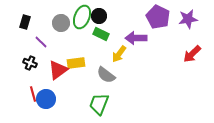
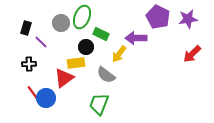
black circle: moved 13 px left, 31 px down
black rectangle: moved 1 px right, 6 px down
black cross: moved 1 px left, 1 px down; rotated 24 degrees counterclockwise
red triangle: moved 6 px right, 8 px down
red line: moved 1 px up; rotated 21 degrees counterclockwise
blue circle: moved 1 px up
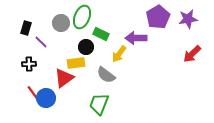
purple pentagon: rotated 15 degrees clockwise
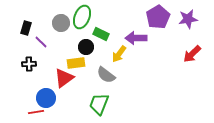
red line: moved 3 px right, 19 px down; rotated 63 degrees counterclockwise
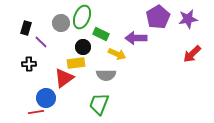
black circle: moved 3 px left
yellow arrow: moved 2 px left; rotated 102 degrees counterclockwise
gray semicircle: rotated 36 degrees counterclockwise
